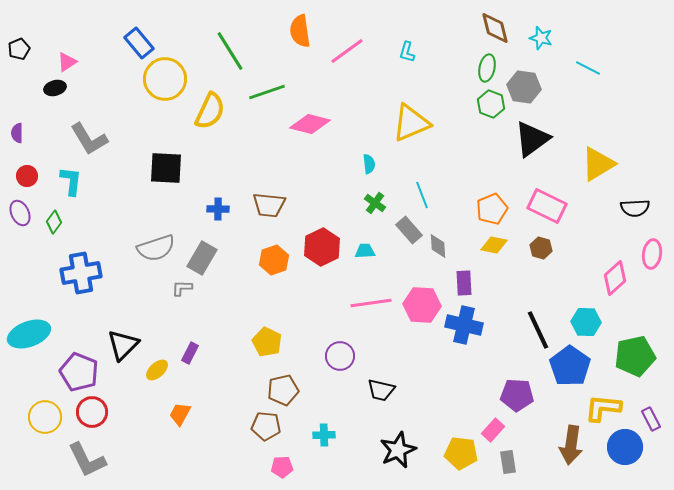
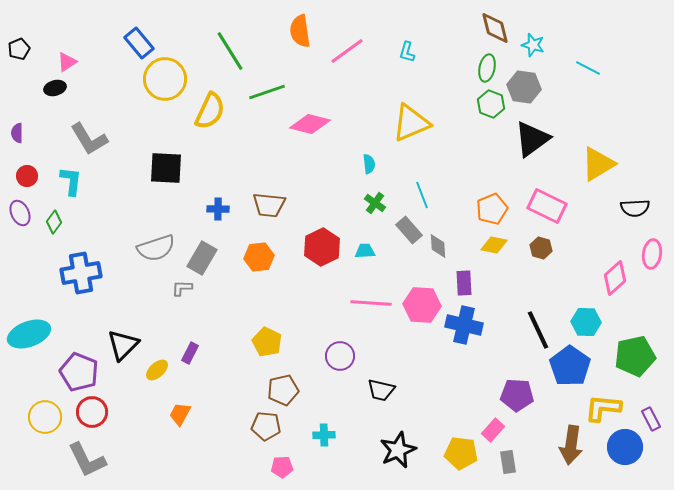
cyan star at (541, 38): moved 8 px left, 7 px down
orange hexagon at (274, 260): moved 15 px left, 3 px up; rotated 12 degrees clockwise
pink line at (371, 303): rotated 12 degrees clockwise
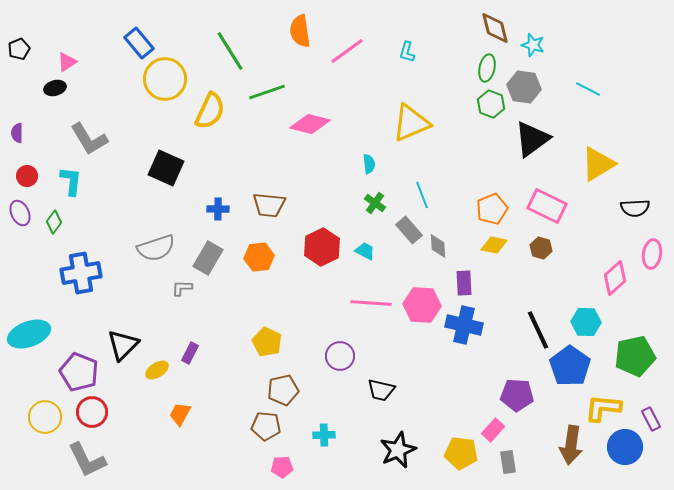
cyan line at (588, 68): moved 21 px down
black square at (166, 168): rotated 21 degrees clockwise
cyan trapezoid at (365, 251): rotated 30 degrees clockwise
gray rectangle at (202, 258): moved 6 px right
yellow ellipse at (157, 370): rotated 10 degrees clockwise
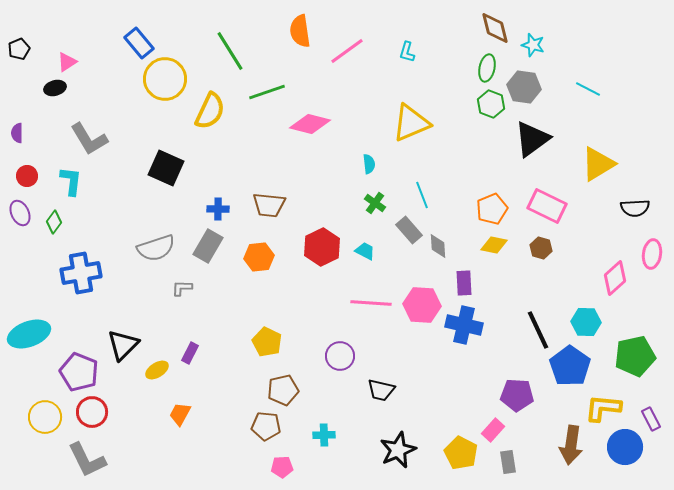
gray rectangle at (208, 258): moved 12 px up
yellow pentagon at (461, 453): rotated 20 degrees clockwise
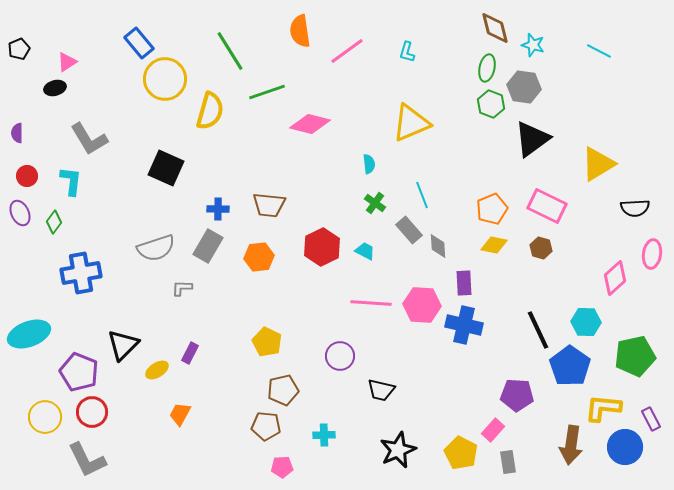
cyan line at (588, 89): moved 11 px right, 38 px up
yellow semicircle at (210, 111): rotated 9 degrees counterclockwise
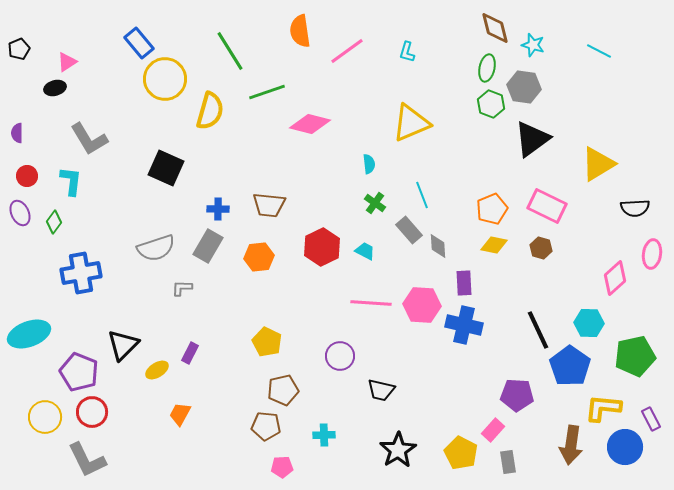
cyan hexagon at (586, 322): moved 3 px right, 1 px down
black star at (398, 450): rotated 9 degrees counterclockwise
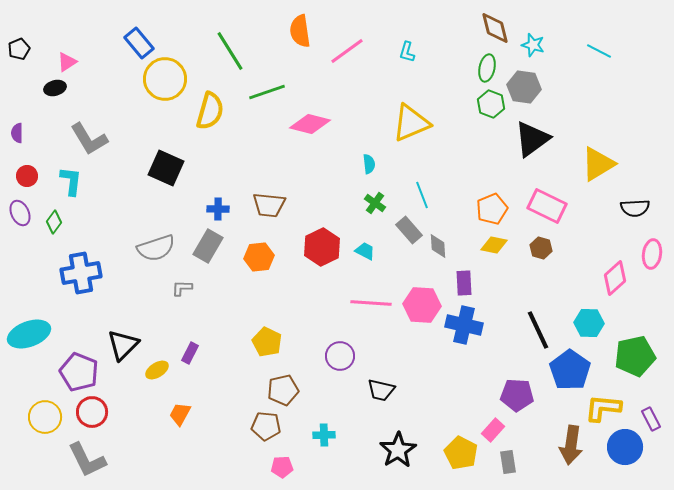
blue pentagon at (570, 366): moved 4 px down
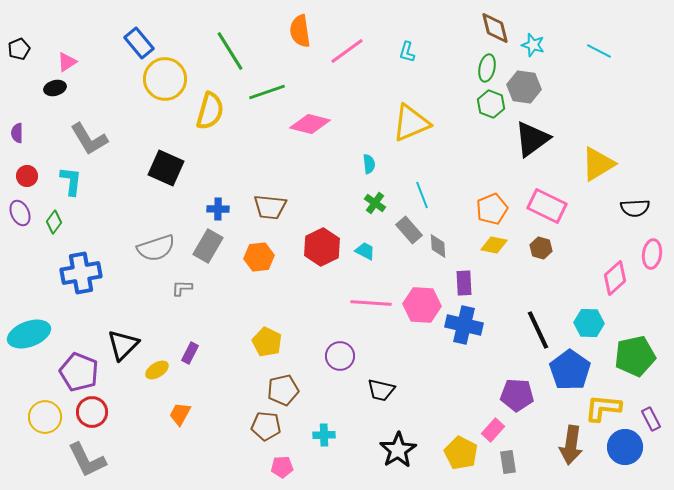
brown trapezoid at (269, 205): moved 1 px right, 2 px down
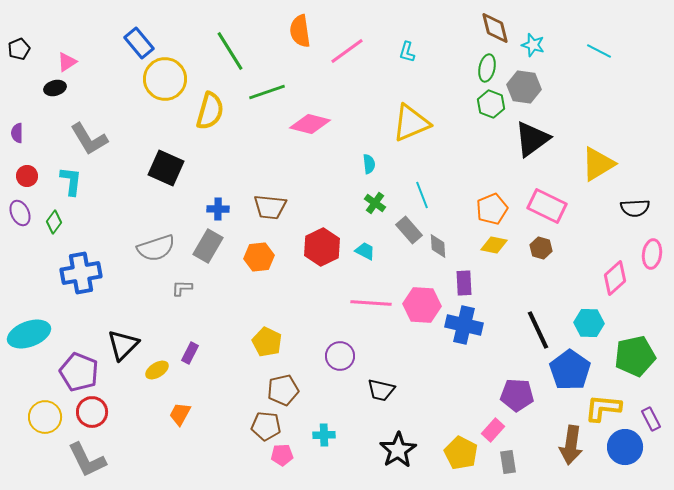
pink pentagon at (282, 467): moved 12 px up
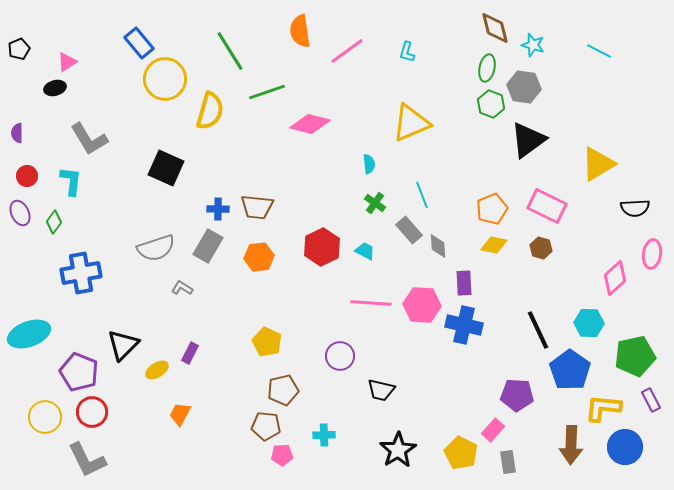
black triangle at (532, 139): moved 4 px left, 1 px down
brown trapezoid at (270, 207): moved 13 px left
gray L-shape at (182, 288): rotated 30 degrees clockwise
purple rectangle at (651, 419): moved 19 px up
brown arrow at (571, 445): rotated 6 degrees counterclockwise
